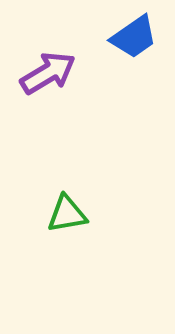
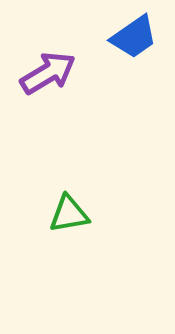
green triangle: moved 2 px right
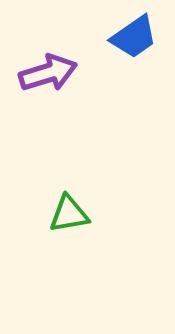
purple arrow: rotated 14 degrees clockwise
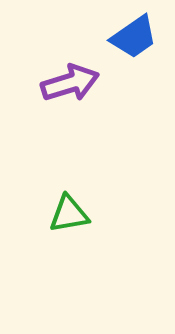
purple arrow: moved 22 px right, 10 px down
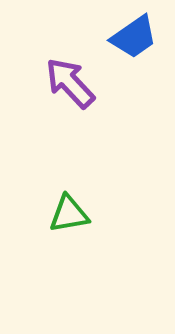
purple arrow: rotated 116 degrees counterclockwise
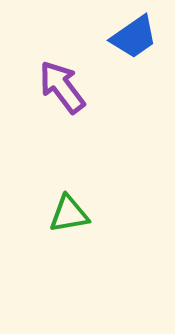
purple arrow: moved 8 px left, 4 px down; rotated 6 degrees clockwise
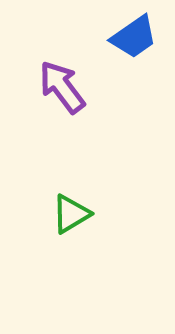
green triangle: moved 2 px right; rotated 21 degrees counterclockwise
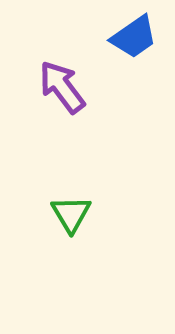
green triangle: rotated 30 degrees counterclockwise
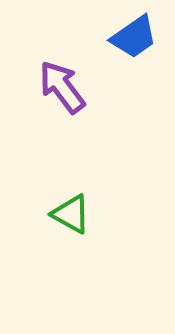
green triangle: rotated 30 degrees counterclockwise
